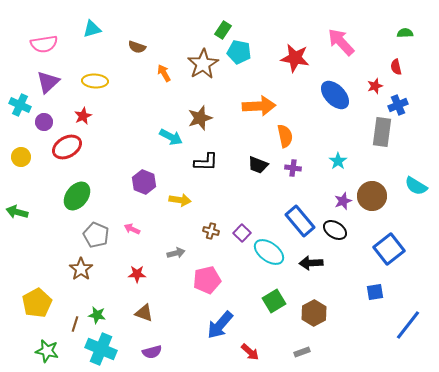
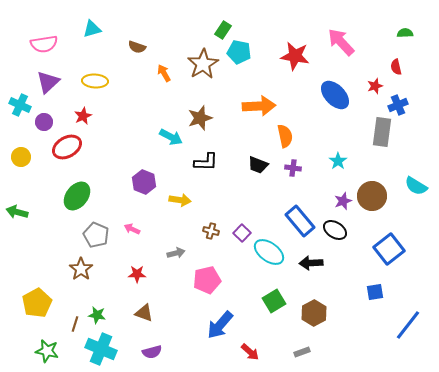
red star at (295, 58): moved 2 px up
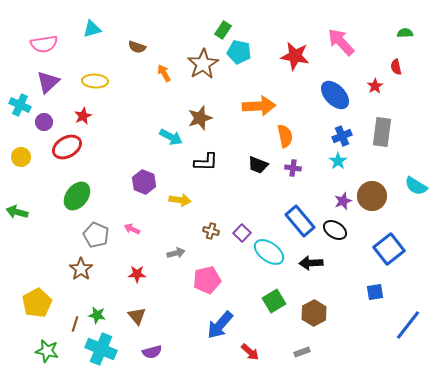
red star at (375, 86): rotated 14 degrees counterclockwise
blue cross at (398, 105): moved 56 px left, 31 px down
brown triangle at (144, 313): moved 7 px left, 3 px down; rotated 30 degrees clockwise
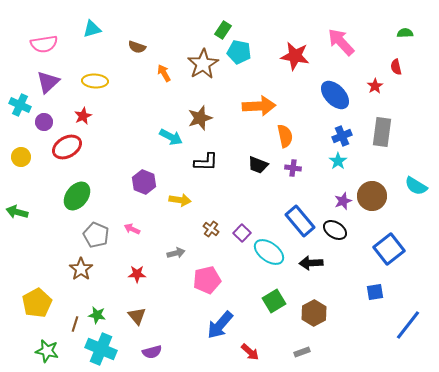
brown cross at (211, 231): moved 2 px up; rotated 21 degrees clockwise
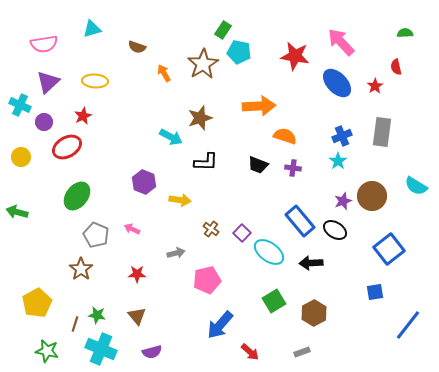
blue ellipse at (335, 95): moved 2 px right, 12 px up
orange semicircle at (285, 136): rotated 60 degrees counterclockwise
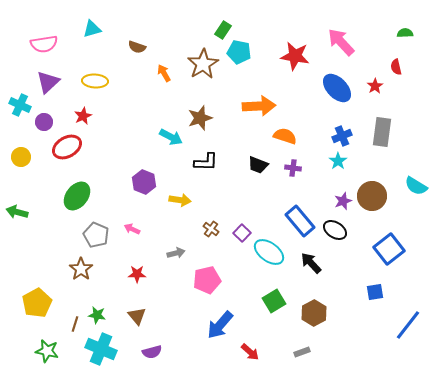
blue ellipse at (337, 83): moved 5 px down
black arrow at (311, 263): rotated 50 degrees clockwise
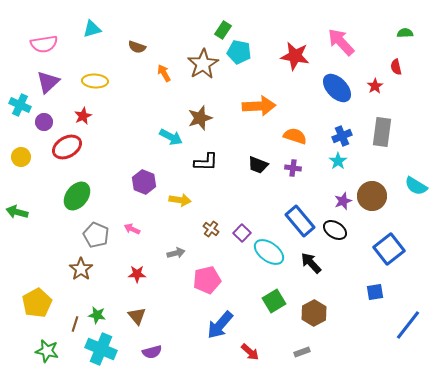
orange semicircle at (285, 136): moved 10 px right
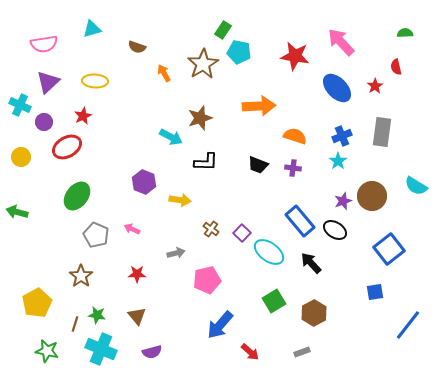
brown star at (81, 269): moved 7 px down
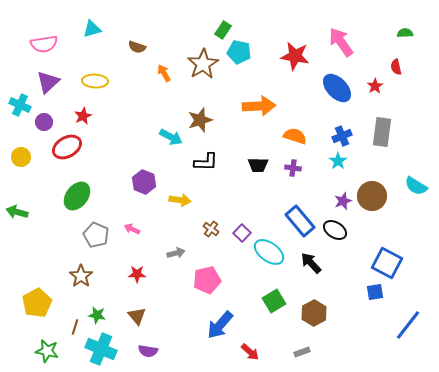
pink arrow at (341, 42): rotated 8 degrees clockwise
brown star at (200, 118): moved 2 px down
black trapezoid at (258, 165): rotated 20 degrees counterclockwise
blue square at (389, 249): moved 2 px left, 14 px down; rotated 24 degrees counterclockwise
brown line at (75, 324): moved 3 px down
purple semicircle at (152, 352): moved 4 px left, 1 px up; rotated 24 degrees clockwise
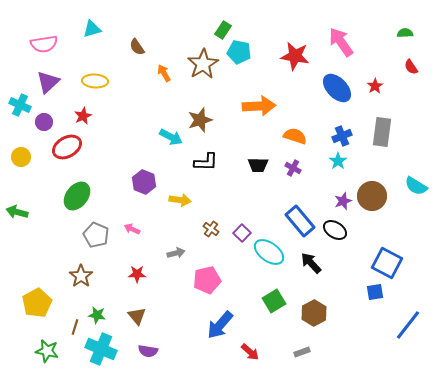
brown semicircle at (137, 47): rotated 36 degrees clockwise
red semicircle at (396, 67): moved 15 px right; rotated 21 degrees counterclockwise
purple cross at (293, 168): rotated 21 degrees clockwise
